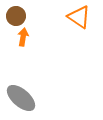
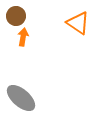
orange triangle: moved 1 px left, 6 px down
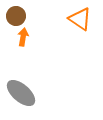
orange triangle: moved 2 px right, 4 px up
gray ellipse: moved 5 px up
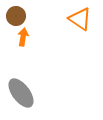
gray ellipse: rotated 12 degrees clockwise
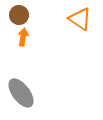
brown circle: moved 3 px right, 1 px up
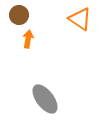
orange arrow: moved 5 px right, 2 px down
gray ellipse: moved 24 px right, 6 px down
